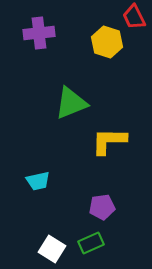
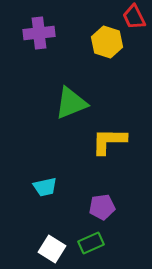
cyan trapezoid: moved 7 px right, 6 px down
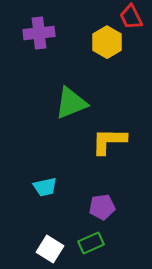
red trapezoid: moved 3 px left
yellow hexagon: rotated 12 degrees clockwise
white square: moved 2 px left
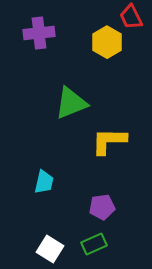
cyan trapezoid: moved 1 px left, 5 px up; rotated 65 degrees counterclockwise
green rectangle: moved 3 px right, 1 px down
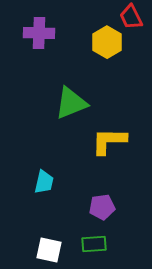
purple cross: rotated 8 degrees clockwise
green rectangle: rotated 20 degrees clockwise
white square: moved 1 px left, 1 px down; rotated 20 degrees counterclockwise
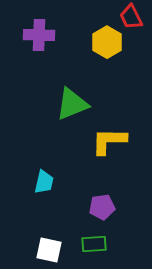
purple cross: moved 2 px down
green triangle: moved 1 px right, 1 px down
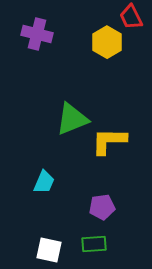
purple cross: moved 2 px left, 1 px up; rotated 12 degrees clockwise
green triangle: moved 15 px down
cyan trapezoid: rotated 10 degrees clockwise
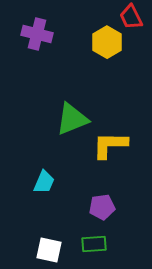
yellow L-shape: moved 1 px right, 4 px down
